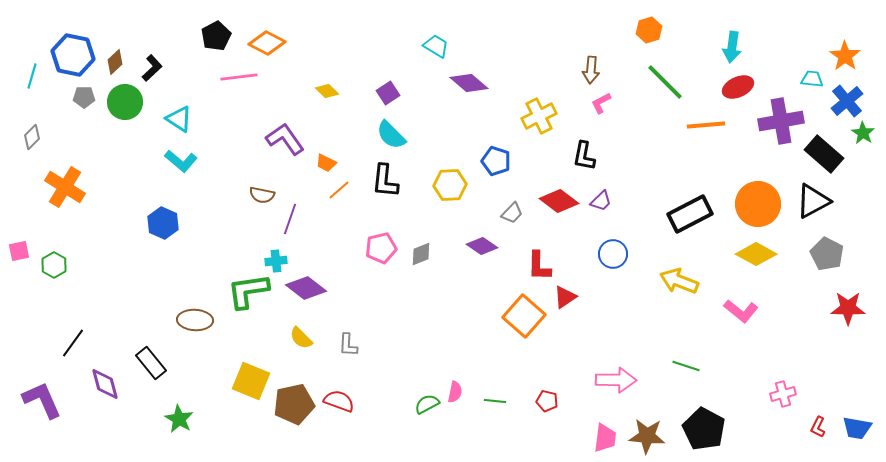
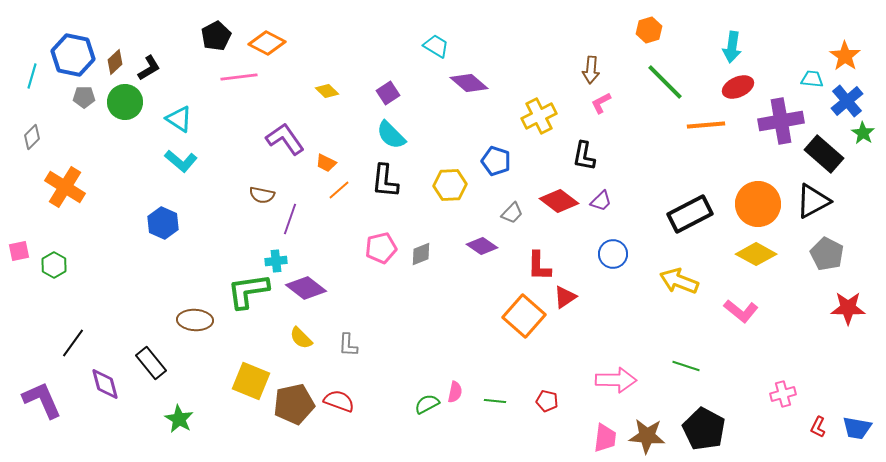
black L-shape at (152, 68): moved 3 px left; rotated 12 degrees clockwise
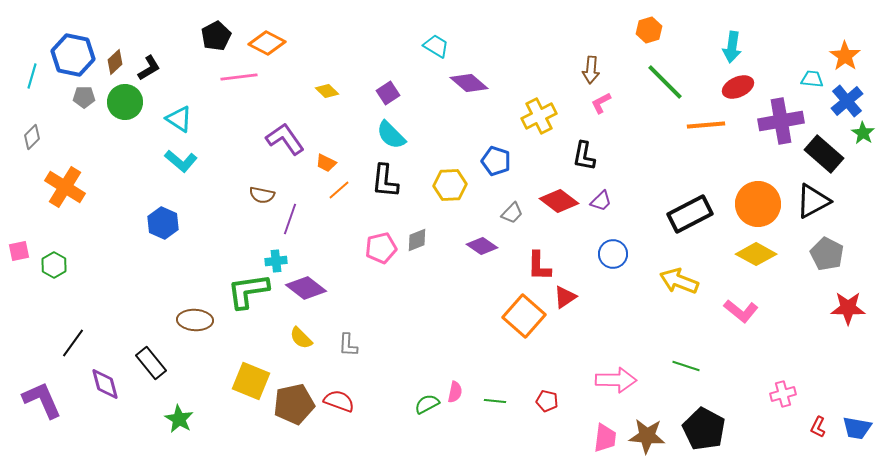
gray diamond at (421, 254): moved 4 px left, 14 px up
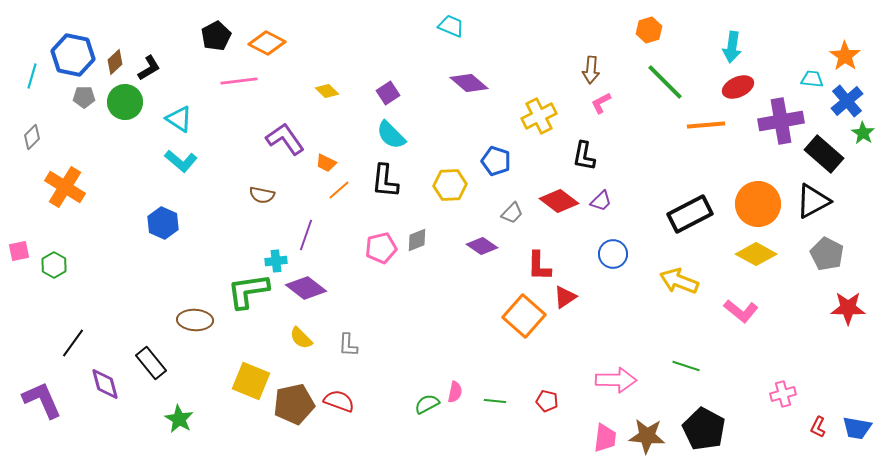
cyan trapezoid at (436, 46): moved 15 px right, 20 px up; rotated 8 degrees counterclockwise
pink line at (239, 77): moved 4 px down
purple line at (290, 219): moved 16 px right, 16 px down
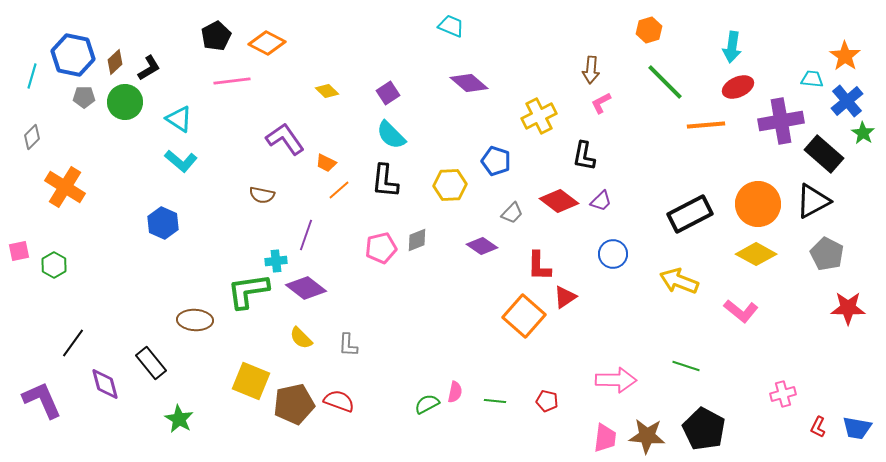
pink line at (239, 81): moved 7 px left
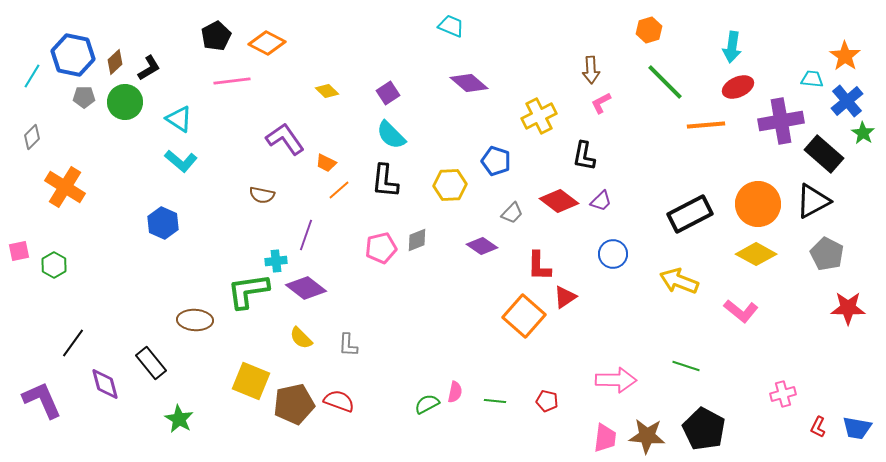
brown arrow at (591, 70): rotated 8 degrees counterclockwise
cyan line at (32, 76): rotated 15 degrees clockwise
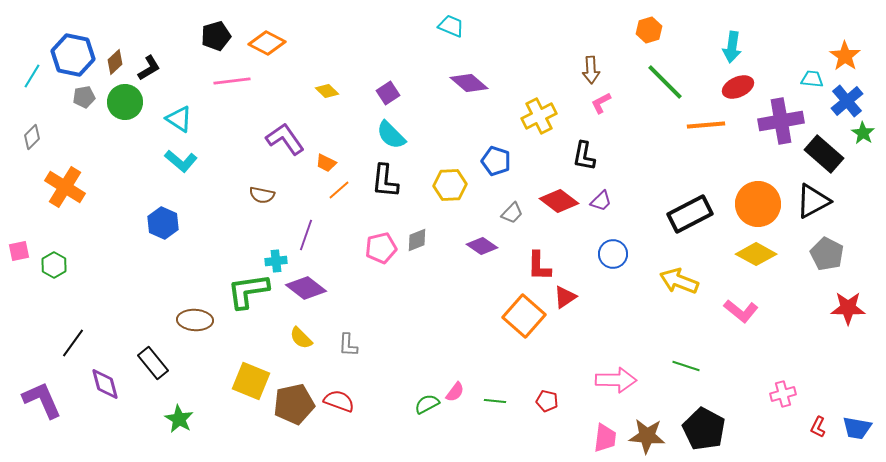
black pentagon at (216, 36): rotated 12 degrees clockwise
gray pentagon at (84, 97): rotated 10 degrees counterclockwise
black rectangle at (151, 363): moved 2 px right
pink semicircle at (455, 392): rotated 25 degrees clockwise
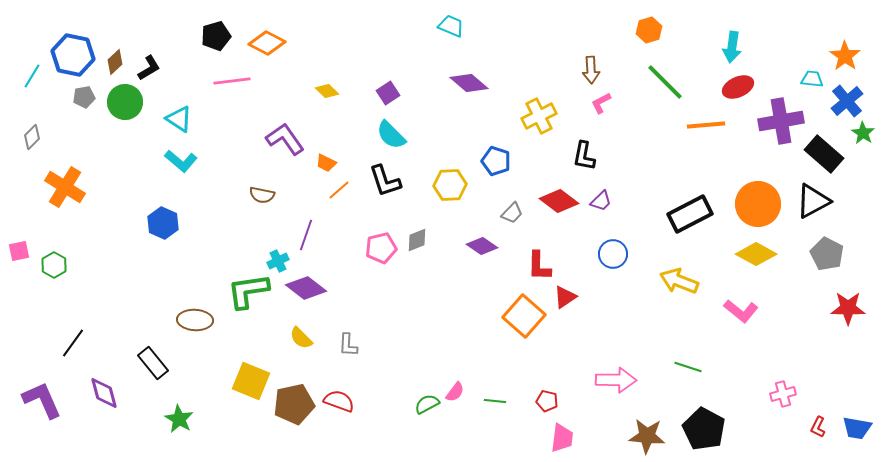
black L-shape at (385, 181): rotated 24 degrees counterclockwise
cyan cross at (276, 261): moved 2 px right; rotated 20 degrees counterclockwise
green line at (686, 366): moved 2 px right, 1 px down
purple diamond at (105, 384): moved 1 px left, 9 px down
pink trapezoid at (605, 438): moved 43 px left
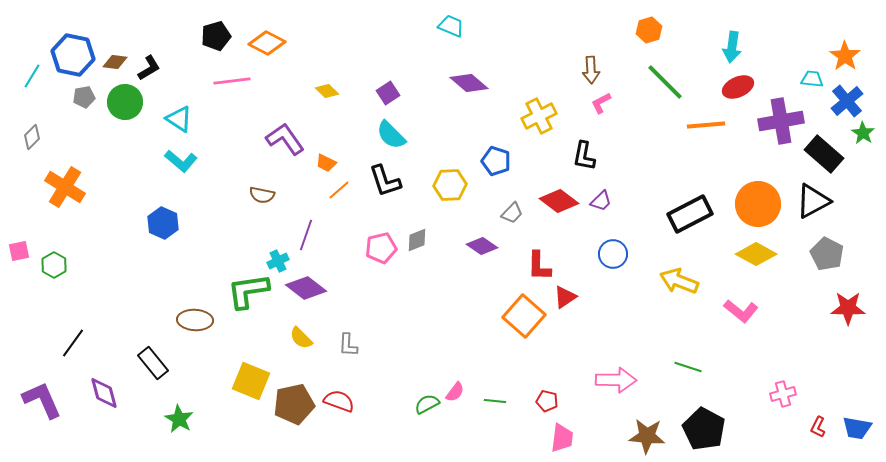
brown diamond at (115, 62): rotated 50 degrees clockwise
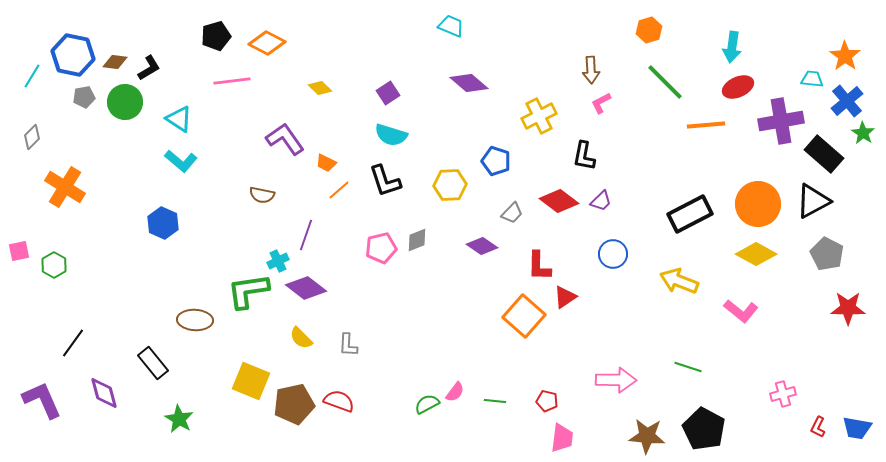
yellow diamond at (327, 91): moved 7 px left, 3 px up
cyan semicircle at (391, 135): rotated 28 degrees counterclockwise
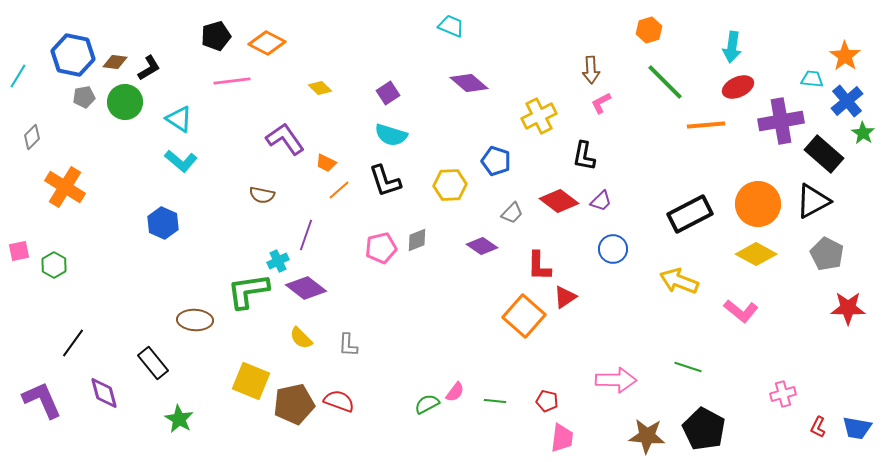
cyan line at (32, 76): moved 14 px left
blue circle at (613, 254): moved 5 px up
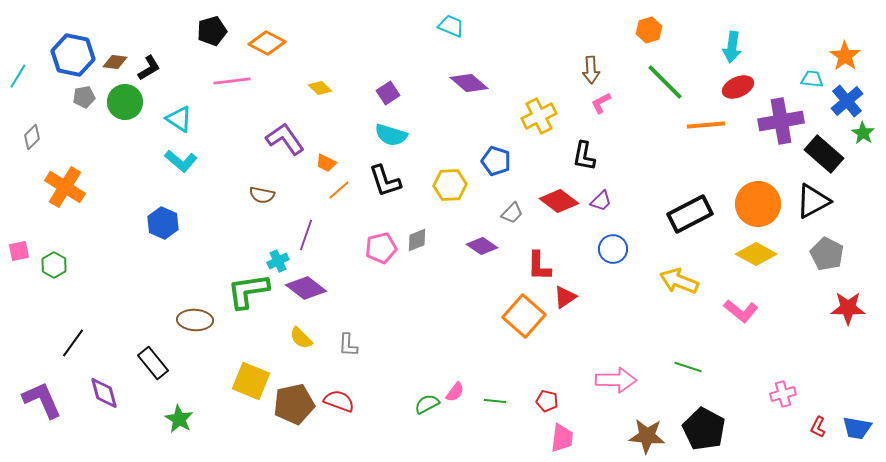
black pentagon at (216, 36): moved 4 px left, 5 px up
